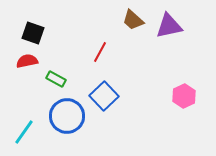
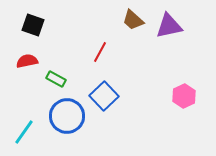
black square: moved 8 px up
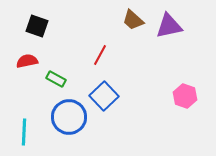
black square: moved 4 px right, 1 px down
red line: moved 3 px down
pink hexagon: moved 1 px right; rotated 15 degrees counterclockwise
blue circle: moved 2 px right, 1 px down
cyan line: rotated 32 degrees counterclockwise
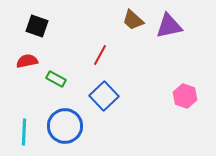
blue circle: moved 4 px left, 9 px down
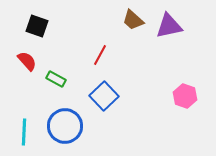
red semicircle: rotated 60 degrees clockwise
